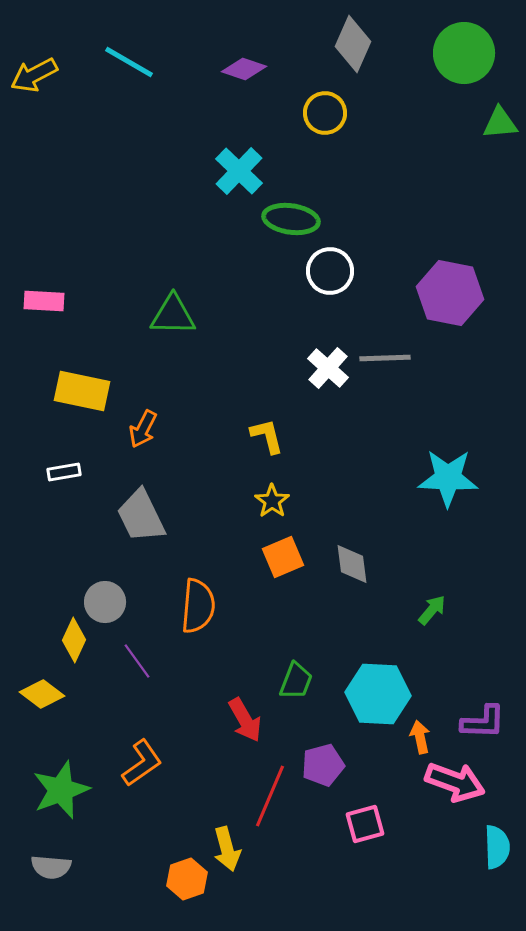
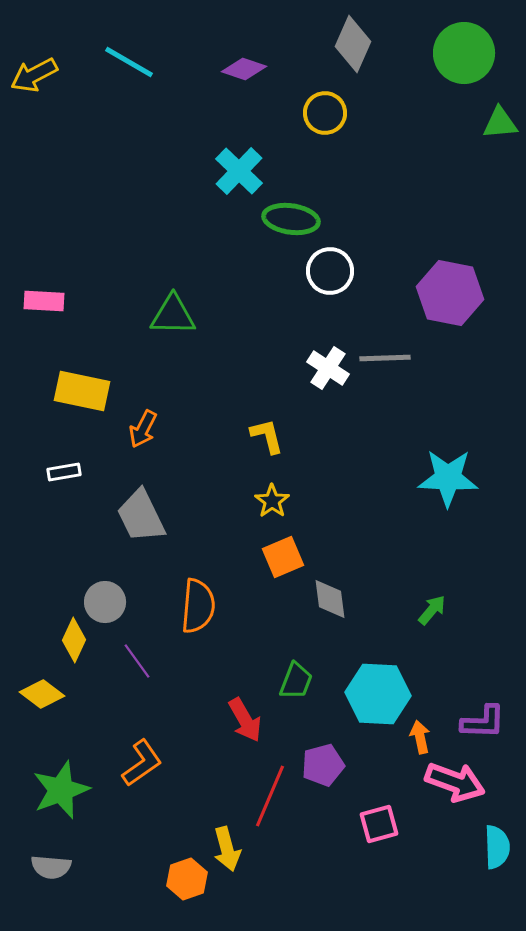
white cross at (328, 368): rotated 9 degrees counterclockwise
gray diamond at (352, 564): moved 22 px left, 35 px down
pink square at (365, 824): moved 14 px right
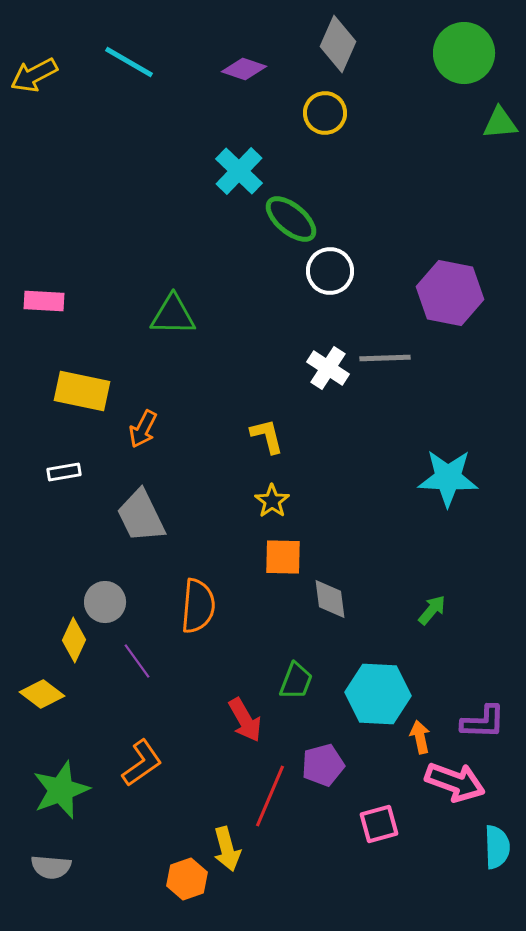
gray diamond at (353, 44): moved 15 px left
green ellipse at (291, 219): rotated 32 degrees clockwise
orange square at (283, 557): rotated 24 degrees clockwise
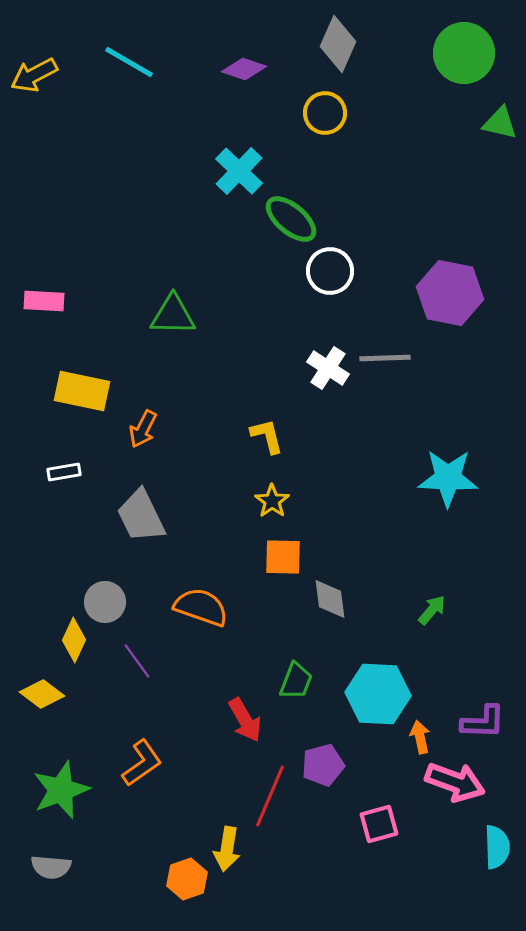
green triangle at (500, 123): rotated 18 degrees clockwise
orange semicircle at (198, 606): moved 3 px right, 1 px down; rotated 76 degrees counterclockwise
yellow arrow at (227, 849): rotated 24 degrees clockwise
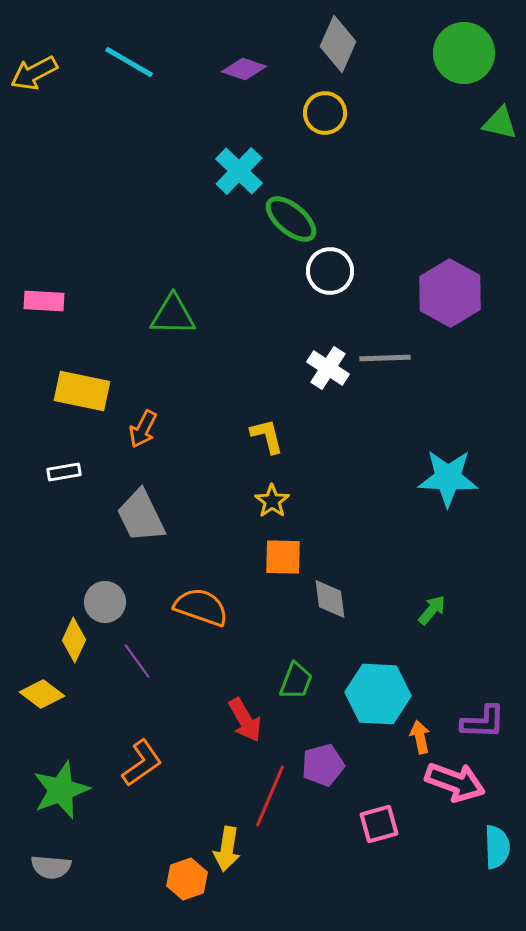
yellow arrow at (34, 75): moved 2 px up
purple hexagon at (450, 293): rotated 18 degrees clockwise
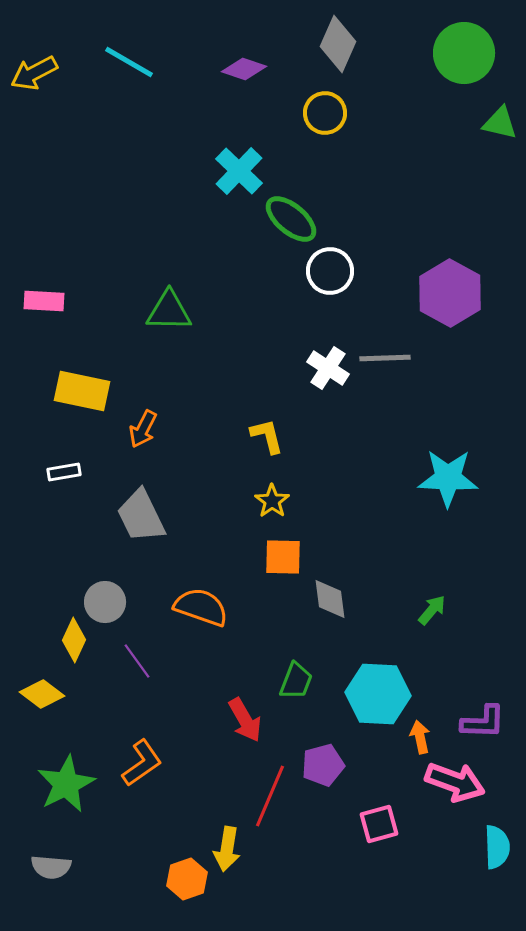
green triangle at (173, 315): moved 4 px left, 4 px up
green star at (61, 790): moved 5 px right, 6 px up; rotated 6 degrees counterclockwise
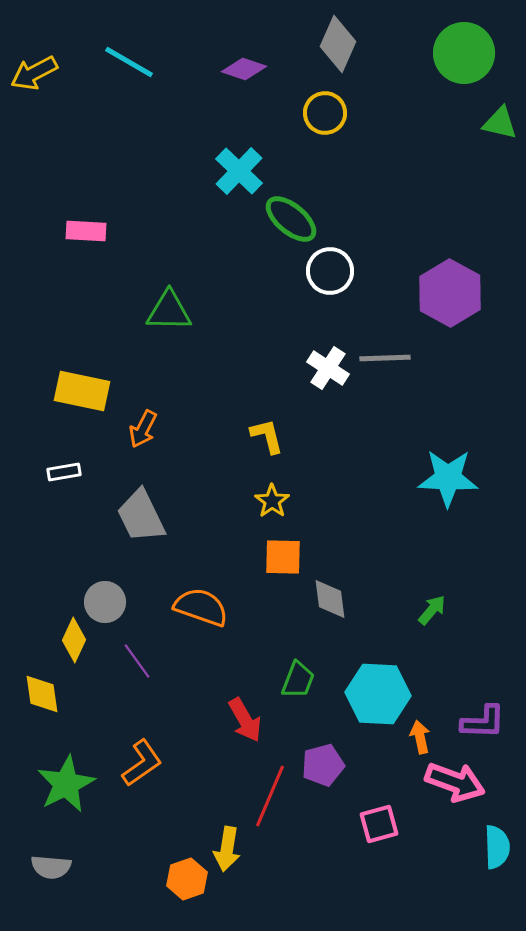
pink rectangle at (44, 301): moved 42 px right, 70 px up
green trapezoid at (296, 681): moved 2 px right, 1 px up
yellow diamond at (42, 694): rotated 45 degrees clockwise
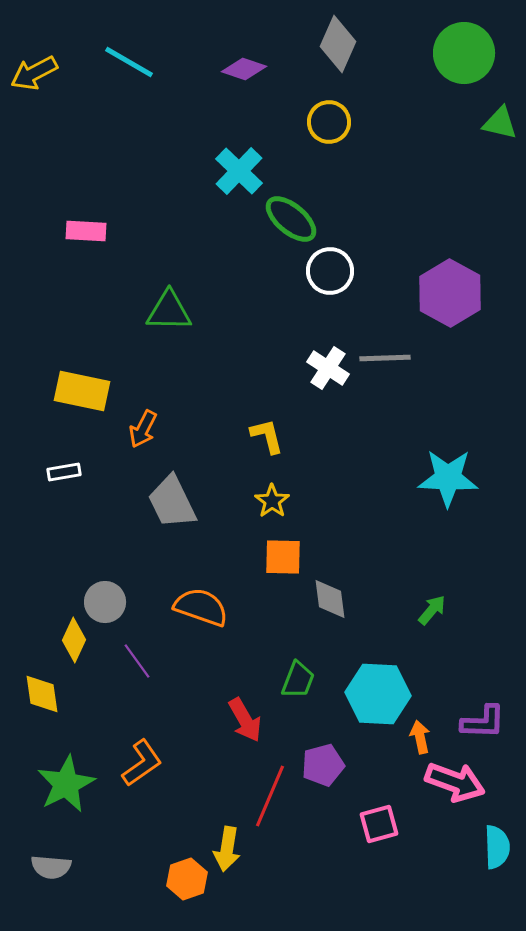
yellow circle at (325, 113): moved 4 px right, 9 px down
gray trapezoid at (141, 516): moved 31 px right, 14 px up
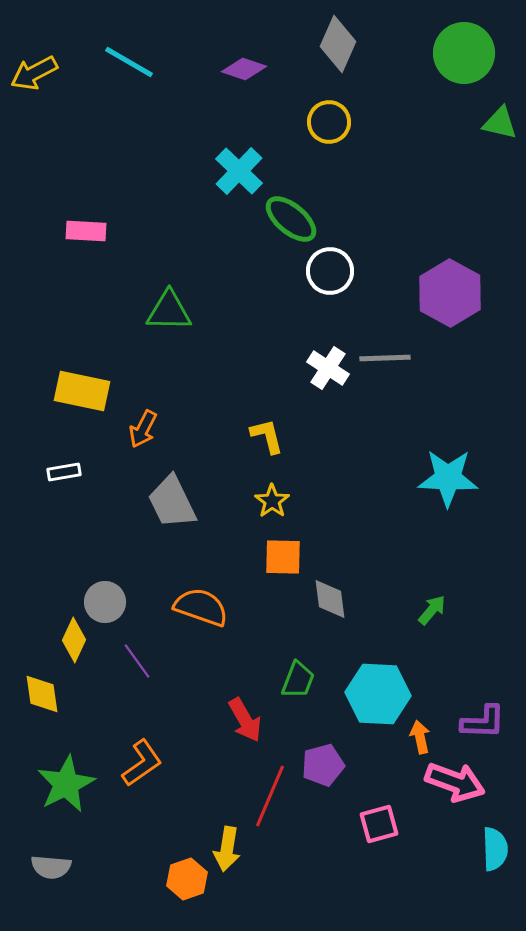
cyan semicircle at (497, 847): moved 2 px left, 2 px down
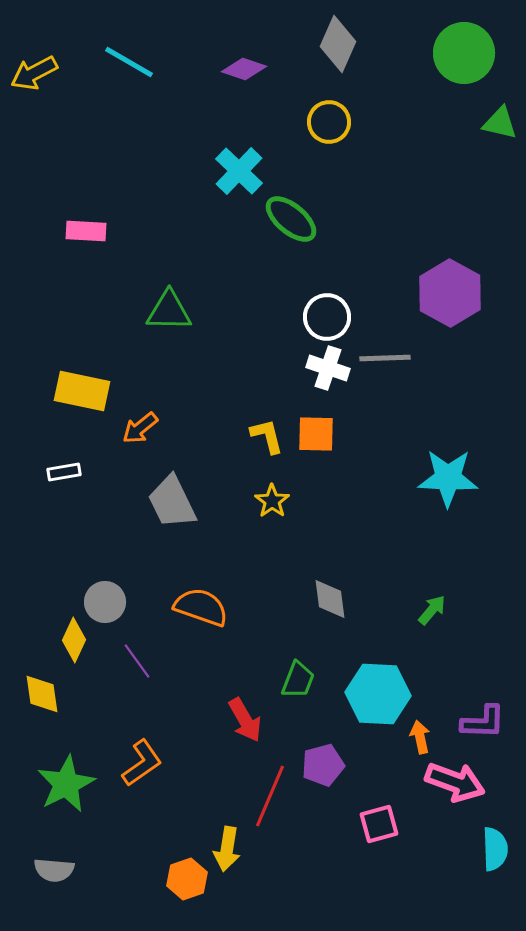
white circle at (330, 271): moved 3 px left, 46 px down
white cross at (328, 368): rotated 15 degrees counterclockwise
orange arrow at (143, 429): moved 3 px left, 1 px up; rotated 24 degrees clockwise
orange square at (283, 557): moved 33 px right, 123 px up
gray semicircle at (51, 867): moved 3 px right, 3 px down
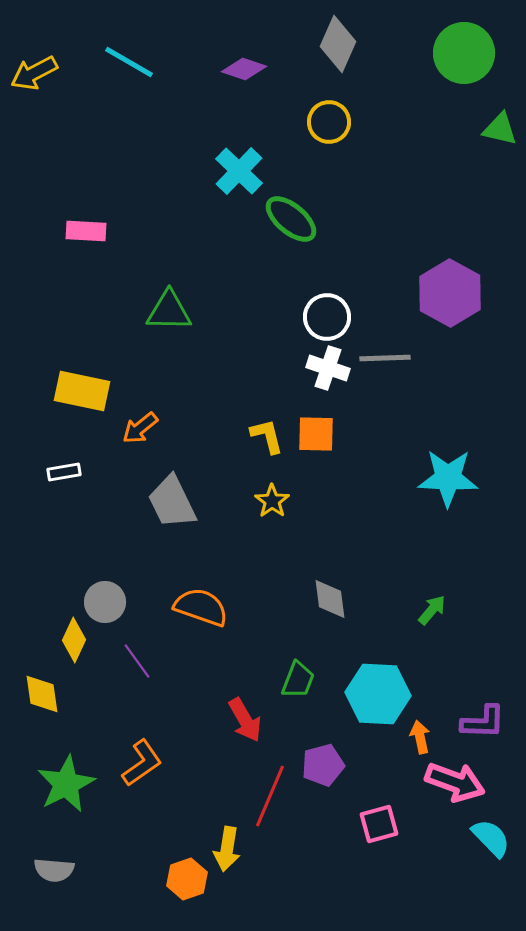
green triangle at (500, 123): moved 6 px down
cyan semicircle at (495, 849): moved 4 px left, 11 px up; rotated 42 degrees counterclockwise
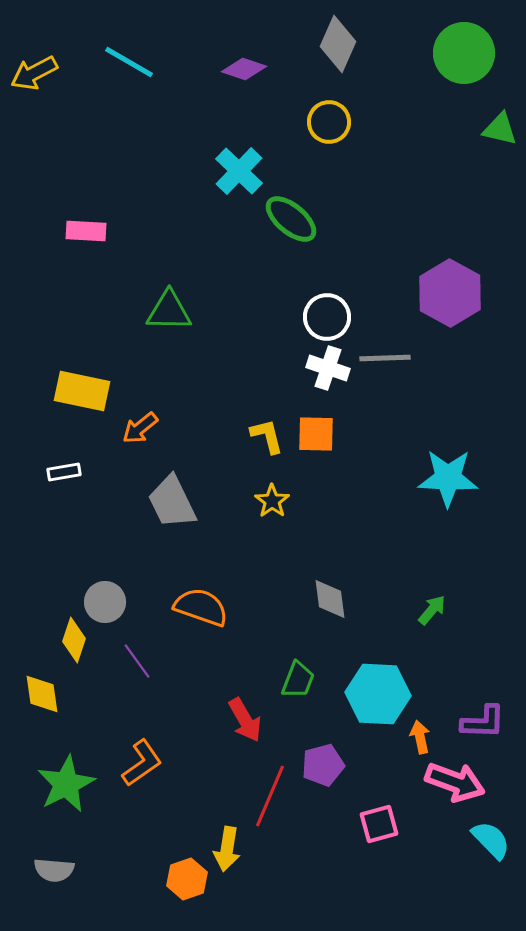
yellow diamond at (74, 640): rotated 6 degrees counterclockwise
cyan semicircle at (491, 838): moved 2 px down
